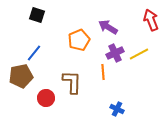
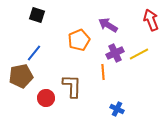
purple arrow: moved 2 px up
brown L-shape: moved 4 px down
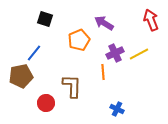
black square: moved 8 px right, 4 px down
purple arrow: moved 4 px left, 2 px up
red circle: moved 5 px down
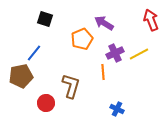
orange pentagon: moved 3 px right, 1 px up
brown L-shape: moved 1 px left; rotated 15 degrees clockwise
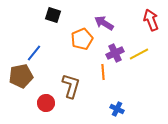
black square: moved 8 px right, 4 px up
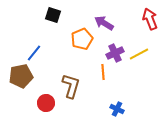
red arrow: moved 1 px left, 1 px up
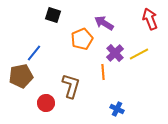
purple cross: rotated 18 degrees counterclockwise
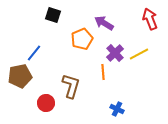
brown pentagon: moved 1 px left
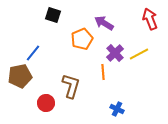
blue line: moved 1 px left
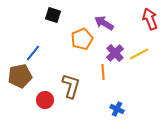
red circle: moved 1 px left, 3 px up
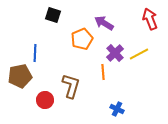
blue line: moved 2 px right; rotated 36 degrees counterclockwise
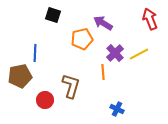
purple arrow: moved 1 px left
orange pentagon: rotated 10 degrees clockwise
